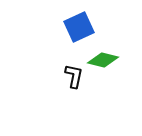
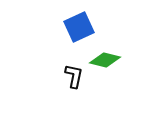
green diamond: moved 2 px right
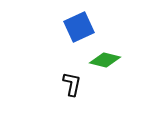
black L-shape: moved 2 px left, 8 px down
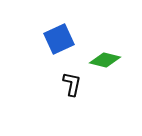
blue square: moved 20 px left, 12 px down
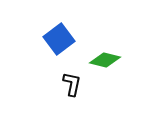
blue square: rotated 12 degrees counterclockwise
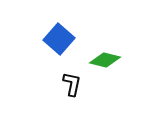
blue square: rotated 12 degrees counterclockwise
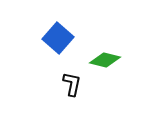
blue square: moved 1 px left, 1 px up
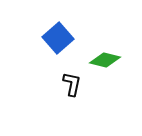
blue square: rotated 8 degrees clockwise
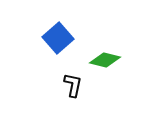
black L-shape: moved 1 px right, 1 px down
